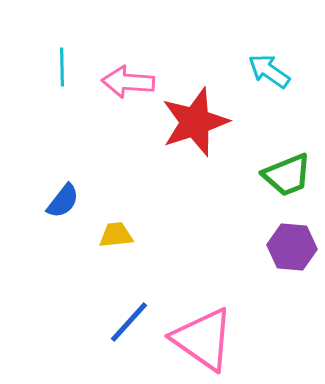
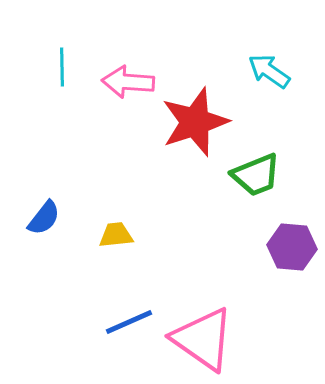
green trapezoid: moved 31 px left
blue semicircle: moved 19 px left, 17 px down
blue line: rotated 24 degrees clockwise
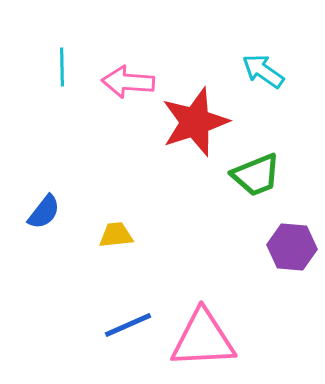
cyan arrow: moved 6 px left
blue semicircle: moved 6 px up
blue line: moved 1 px left, 3 px down
pink triangle: rotated 38 degrees counterclockwise
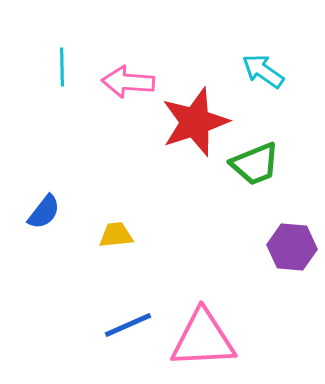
green trapezoid: moved 1 px left, 11 px up
